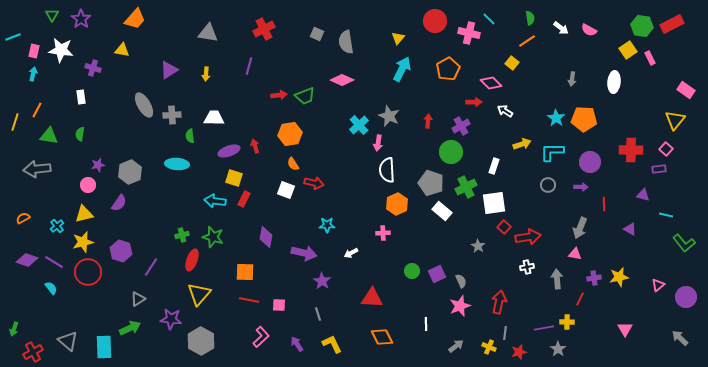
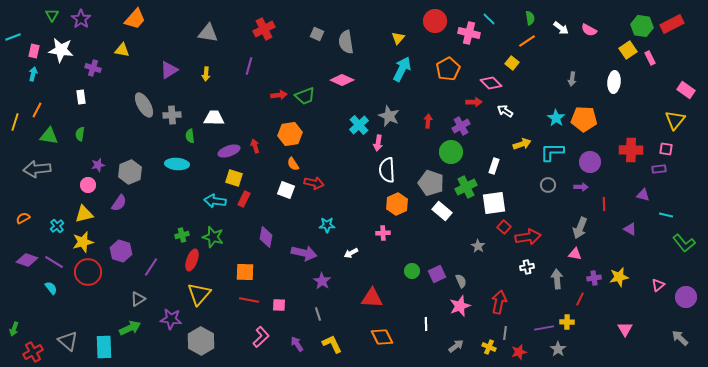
pink square at (666, 149): rotated 32 degrees counterclockwise
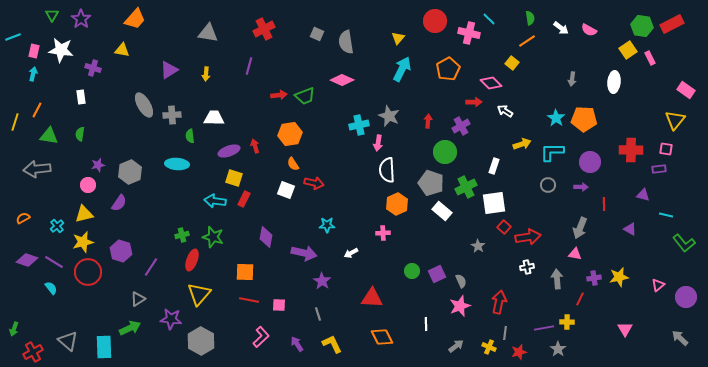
cyan cross at (359, 125): rotated 30 degrees clockwise
green circle at (451, 152): moved 6 px left
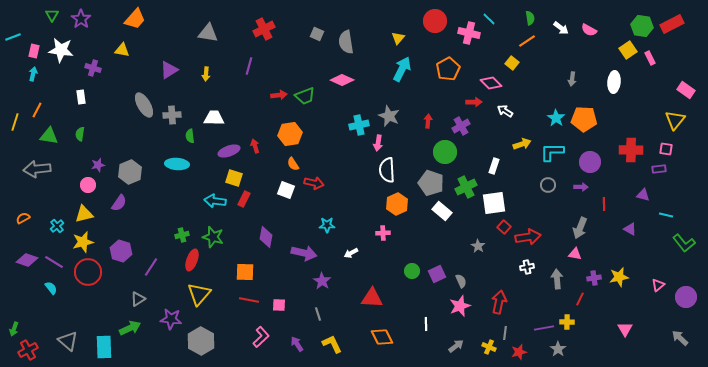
red cross at (33, 352): moved 5 px left, 2 px up
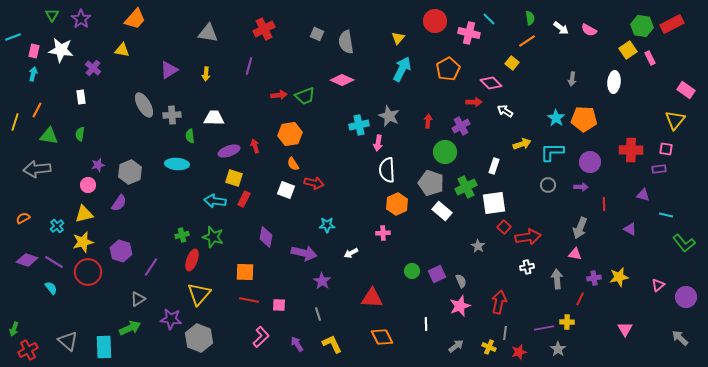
purple cross at (93, 68): rotated 21 degrees clockwise
gray hexagon at (201, 341): moved 2 px left, 3 px up; rotated 8 degrees counterclockwise
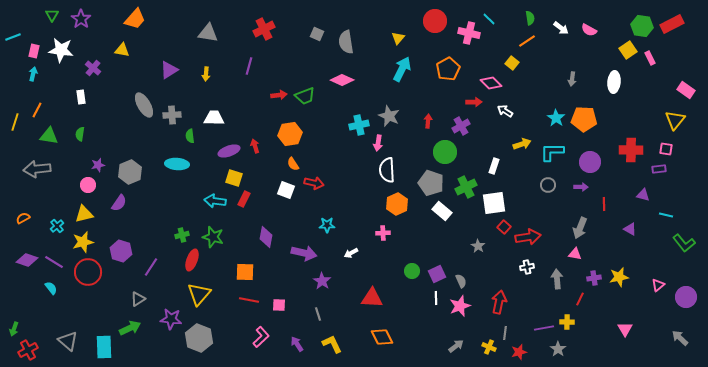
white line at (426, 324): moved 10 px right, 26 px up
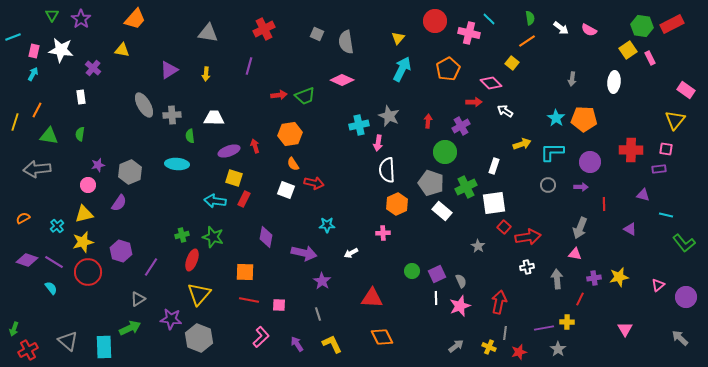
cyan arrow at (33, 74): rotated 16 degrees clockwise
